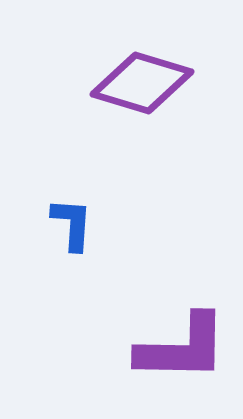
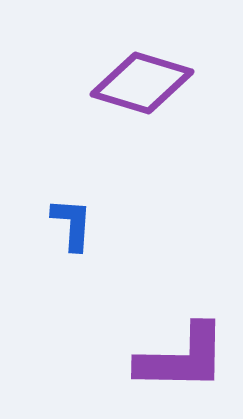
purple L-shape: moved 10 px down
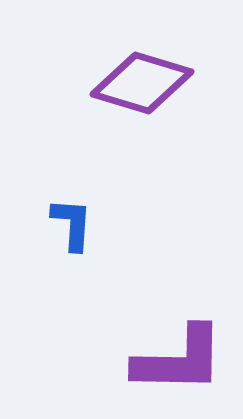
purple L-shape: moved 3 px left, 2 px down
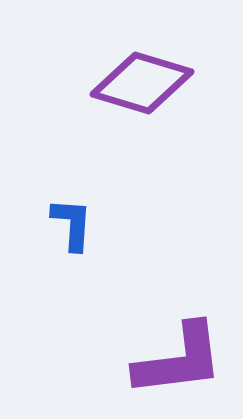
purple L-shape: rotated 8 degrees counterclockwise
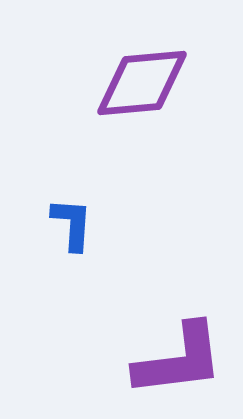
purple diamond: rotated 22 degrees counterclockwise
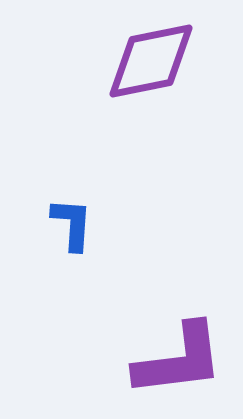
purple diamond: moved 9 px right, 22 px up; rotated 6 degrees counterclockwise
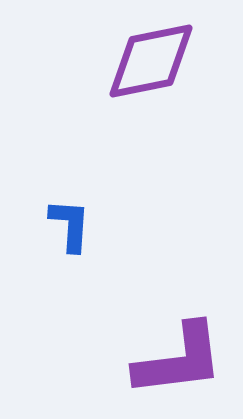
blue L-shape: moved 2 px left, 1 px down
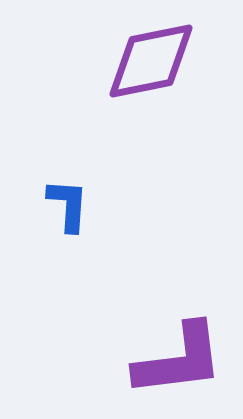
blue L-shape: moved 2 px left, 20 px up
